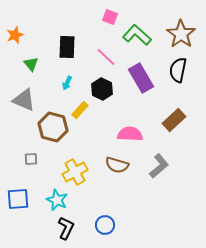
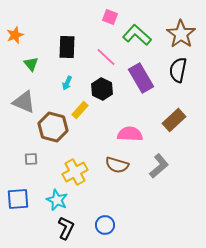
gray triangle: moved 2 px down
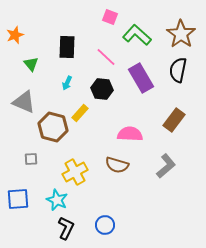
black hexagon: rotated 20 degrees counterclockwise
yellow rectangle: moved 3 px down
brown rectangle: rotated 10 degrees counterclockwise
gray L-shape: moved 7 px right
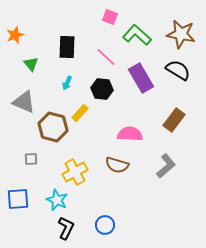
brown star: rotated 24 degrees counterclockwise
black semicircle: rotated 110 degrees clockwise
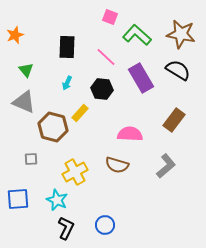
green triangle: moved 5 px left, 6 px down
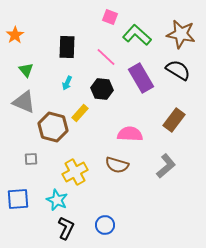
orange star: rotated 12 degrees counterclockwise
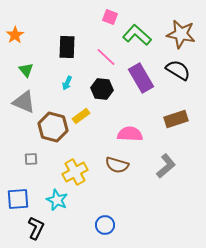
yellow rectangle: moved 1 px right, 3 px down; rotated 12 degrees clockwise
brown rectangle: moved 2 px right, 1 px up; rotated 35 degrees clockwise
black L-shape: moved 30 px left
